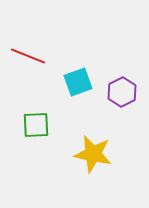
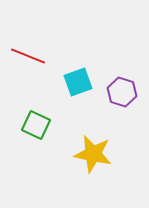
purple hexagon: rotated 16 degrees counterclockwise
green square: rotated 28 degrees clockwise
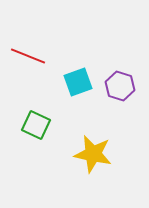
purple hexagon: moved 2 px left, 6 px up
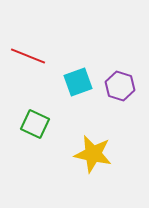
green square: moved 1 px left, 1 px up
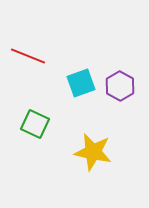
cyan square: moved 3 px right, 1 px down
purple hexagon: rotated 12 degrees clockwise
yellow star: moved 2 px up
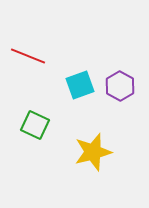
cyan square: moved 1 px left, 2 px down
green square: moved 1 px down
yellow star: rotated 27 degrees counterclockwise
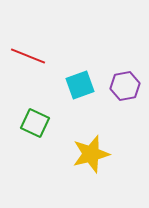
purple hexagon: moved 5 px right; rotated 20 degrees clockwise
green square: moved 2 px up
yellow star: moved 2 px left, 2 px down
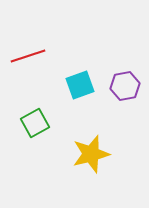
red line: rotated 40 degrees counterclockwise
green square: rotated 36 degrees clockwise
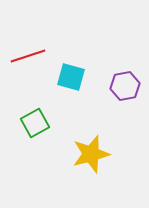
cyan square: moved 9 px left, 8 px up; rotated 36 degrees clockwise
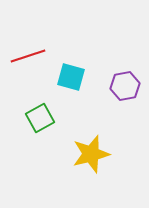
green square: moved 5 px right, 5 px up
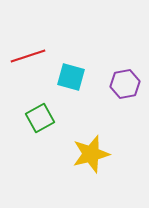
purple hexagon: moved 2 px up
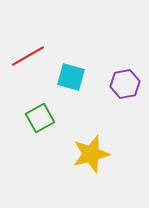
red line: rotated 12 degrees counterclockwise
